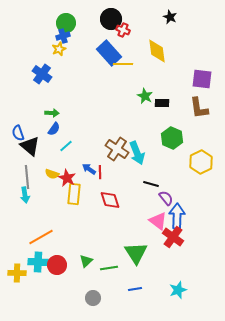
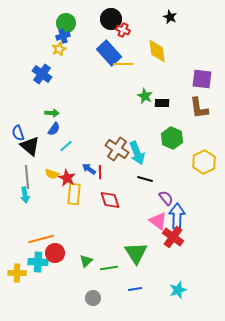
yellow hexagon at (201, 162): moved 3 px right
black line at (151, 184): moved 6 px left, 5 px up
orange line at (41, 237): moved 2 px down; rotated 15 degrees clockwise
red circle at (57, 265): moved 2 px left, 12 px up
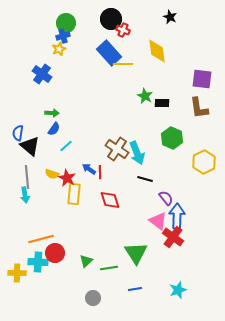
blue semicircle at (18, 133): rotated 28 degrees clockwise
